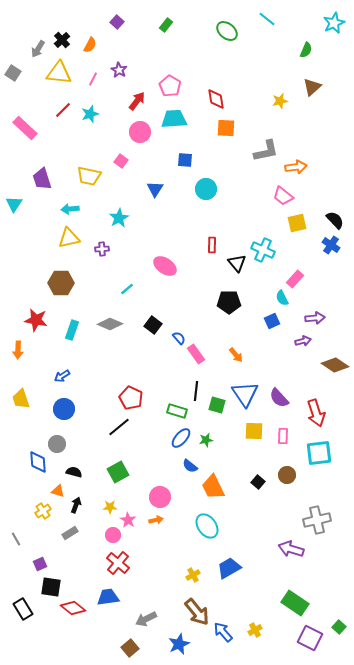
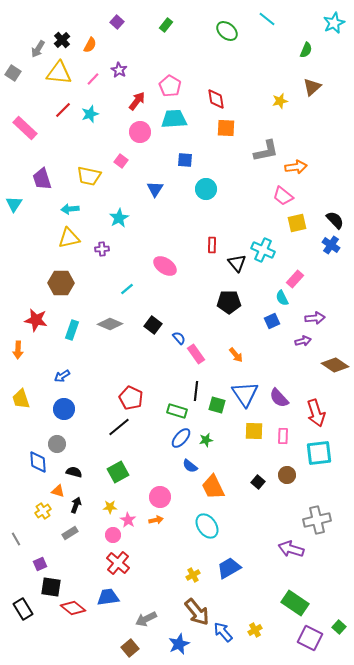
pink line at (93, 79): rotated 16 degrees clockwise
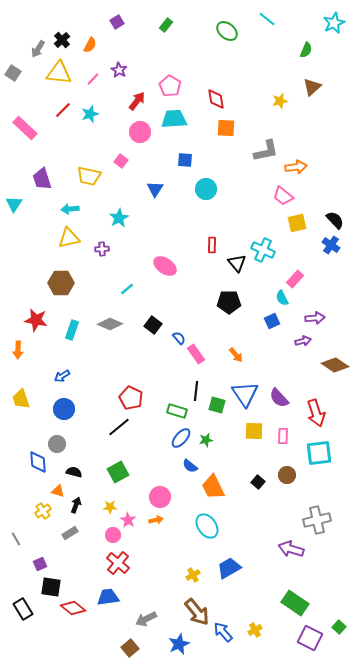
purple square at (117, 22): rotated 16 degrees clockwise
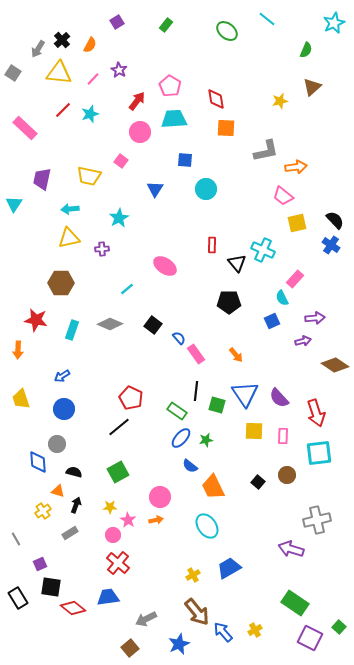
purple trapezoid at (42, 179): rotated 30 degrees clockwise
green rectangle at (177, 411): rotated 18 degrees clockwise
black rectangle at (23, 609): moved 5 px left, 11 px up
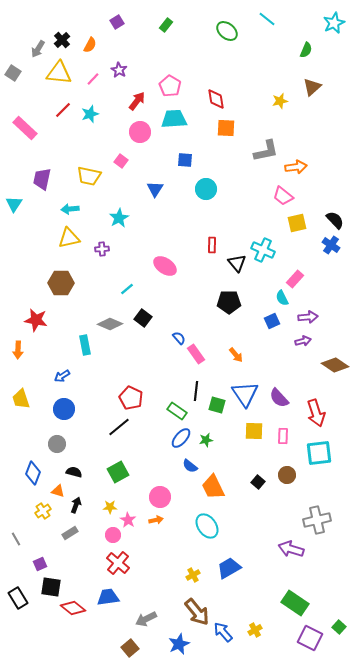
purple arrow at (315, 318): moved 7 px left, 1 px up
black square at (153, 325): moved 10 px left, 7 px up
cyan rectangle at (72, 330): moved 13 px right, 15 px down; rotated 30 degrees counterclockwise
blue diamond at (38, 462): moved 5 px left, 11 px down; rotated 25 degrees clockwise
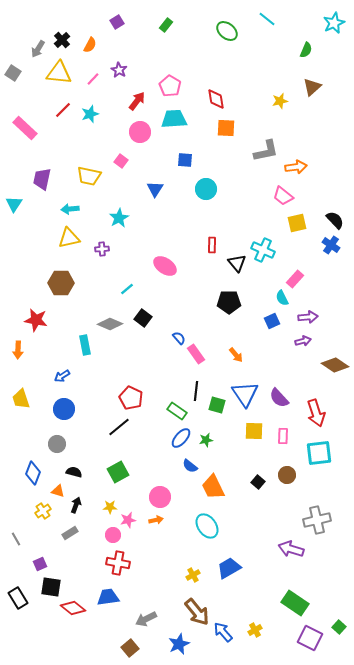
pink star at (128, 520): rotated 28 degrees clockwise
red cross at (118, 563): rotated 30 degrees counterclockwise
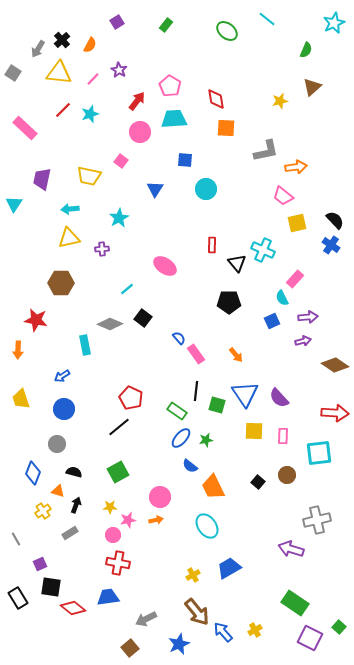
red arrow at (316, 413): moved 19 px right; rotated 68 degrees counterclockwise
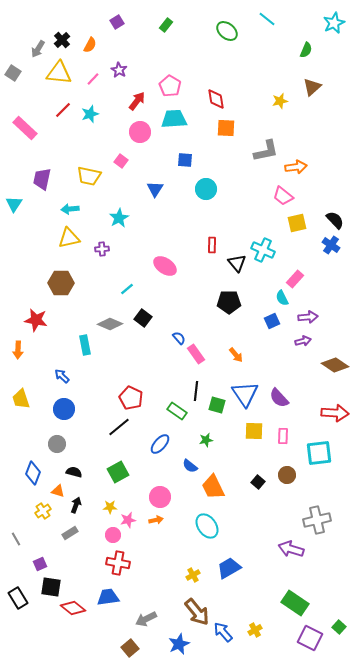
blue arrow at (62, 376): rotated 77 degrees clockwise
blue ellipse at (181, 438): moved 21 px left, 6 px down
